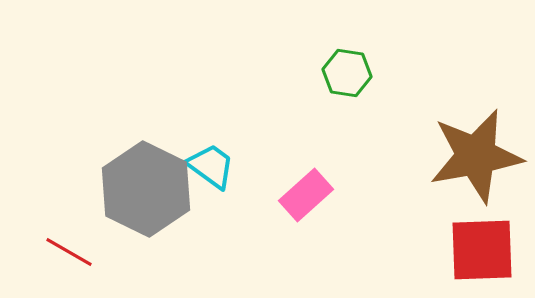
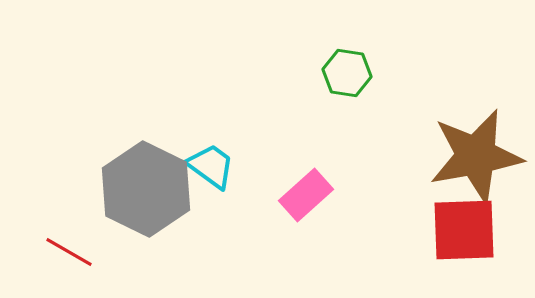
red square: moved 18 px left, 20 px up
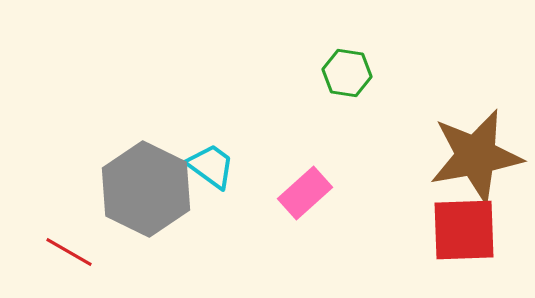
pink rectangle: moved 1 px left, 2 px up
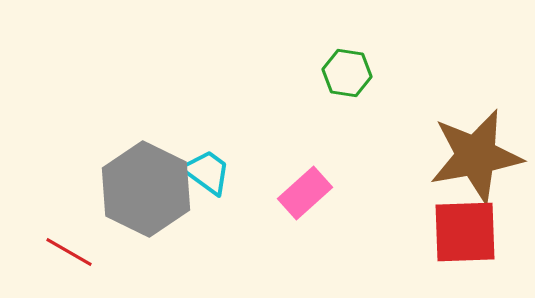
cyan trapezoid: moved 4 px left, 6 px down
red square: moved 1 px right, 2 px down
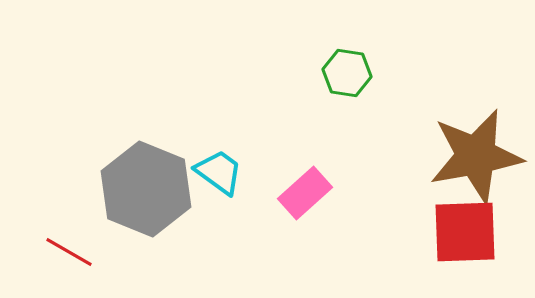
cyan trapezoid: moved 12 px right
gray hexagon: rotated 4 degrees counterclockwise
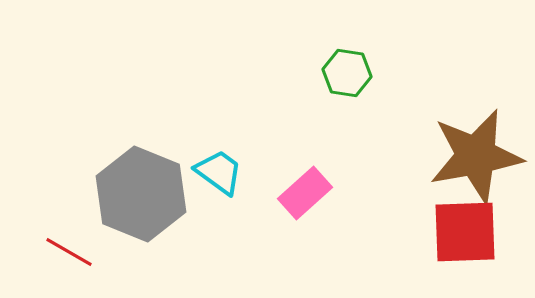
gray hexagon: moved 5 px left, 5 px down
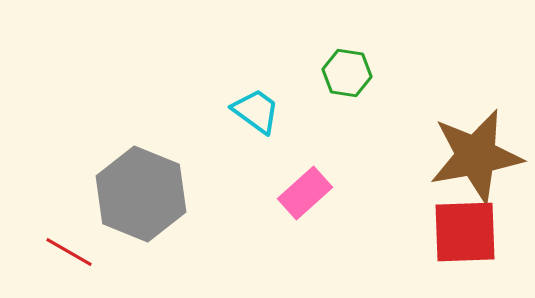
cyan trapezoid: moved 37 px right, 61 px up
